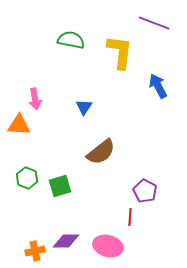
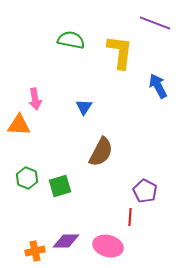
purple line: moved 1 px right
brown semicircle: rotated 24 degrees counterclockwise
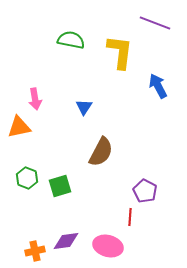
orange triangle: moved 2 px down; rotated 15 degrees counterclockwise
purple diamond: rotated 8 degrees counterclockwise
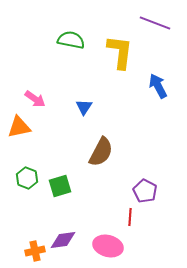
pink arrow: rotated 45 degrees counterclockwise
purple diamond: moved 3 px left, 1 px up
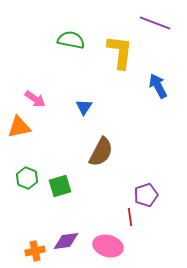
purple pentagon: moved 1 px right, 4 px down; rotated 25 degrees clockwise
red line: rotated 12 degrees counterclockwise
purple diamond: moved 3 px right, 1 px down
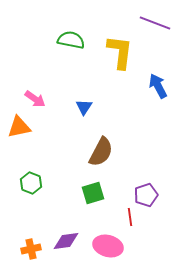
green hexagon: moved 4 px right, 5 px down
green square: moved 33 px right, 7 px down
orange cross: moved 4 px left, 2 px up
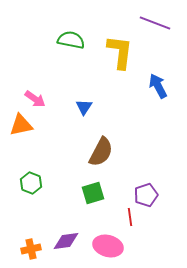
orange triangle: moved 2 px right, 2 px up
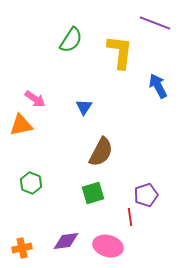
green semicircle: rotated 112 degrees clockwise
orange cross: moved 9 px left, 1 px up
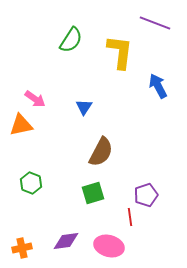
pink ellipse: moved 1 px right
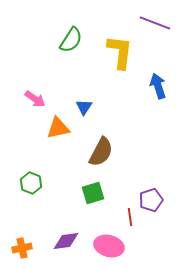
blue arrow: rotated 10 degrees clockwise
orange triangle: moved 37 px right, 3 px down
purple pentagon: moved 5 px right, 5 px down
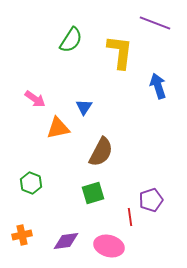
orange cross: moved 13 px up
